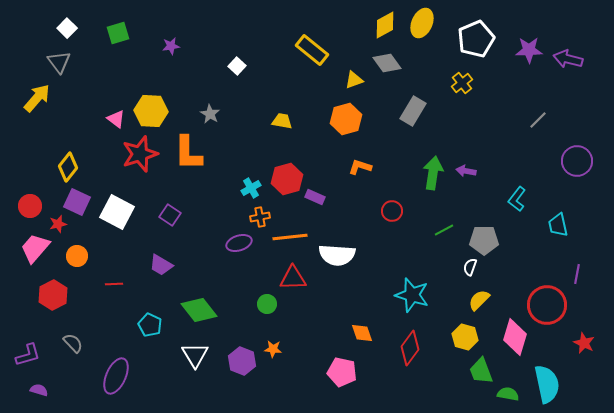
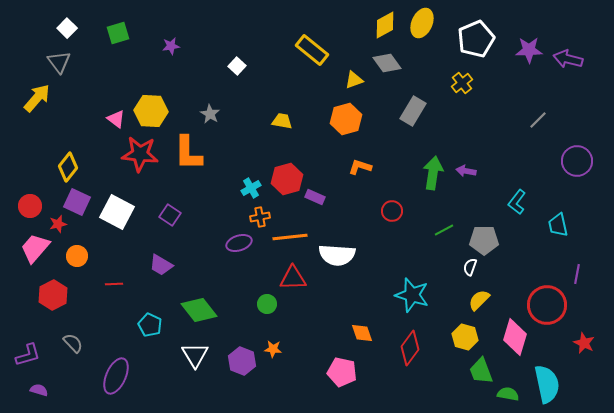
red star at (140, 154): rotated 24 degrees clockwise
cyan L-shape at (517, 199): moved 3 px down
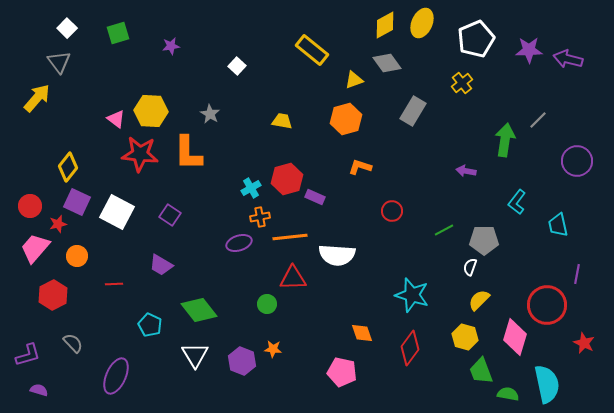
green arrow at (433, 173): moved 72 px right, 33 px up
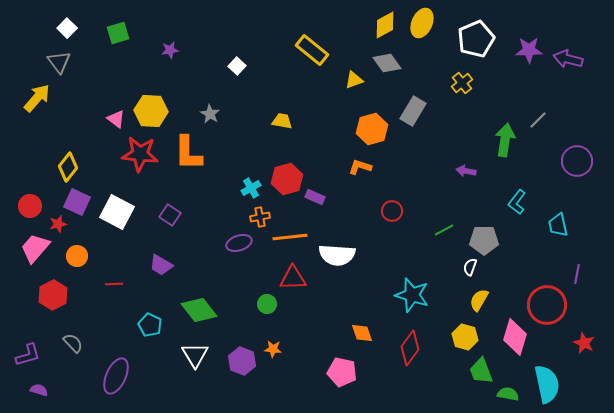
purple star at (171, 46): moved 1 px left, 4 px down
orange hexagon at (346, 119): moved 26 px right, 10 px down
yellow semicircle at (479, 300): rotated 15 degrees counterclockwise
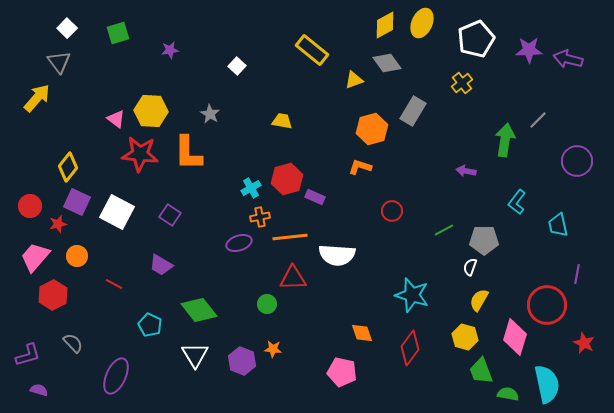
pink trapezoid at (35, 248): moved 9 px down
red line at (114, 284): rotated 30 degrees clockwise
